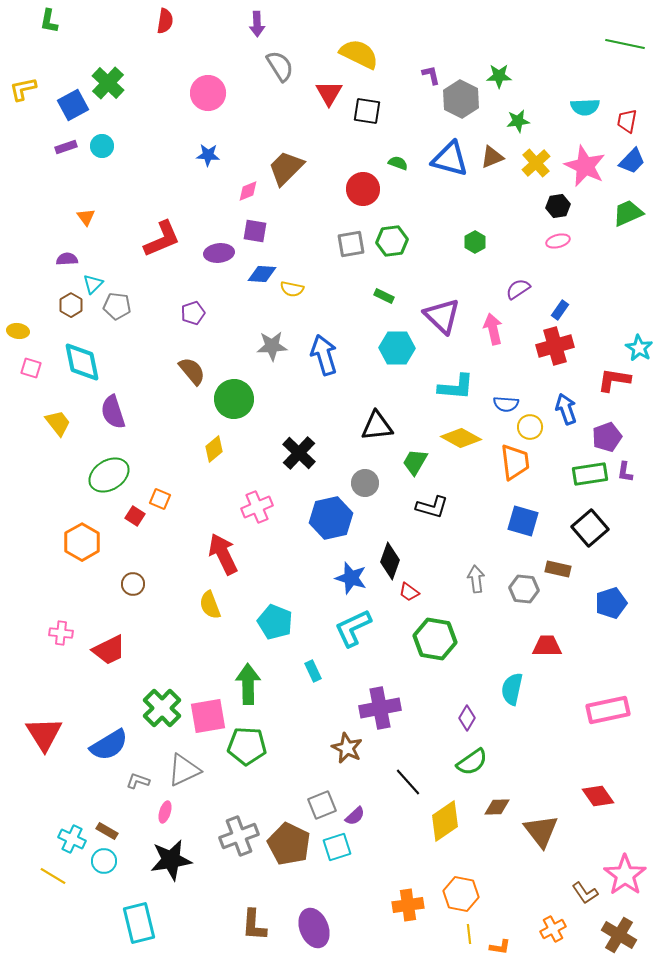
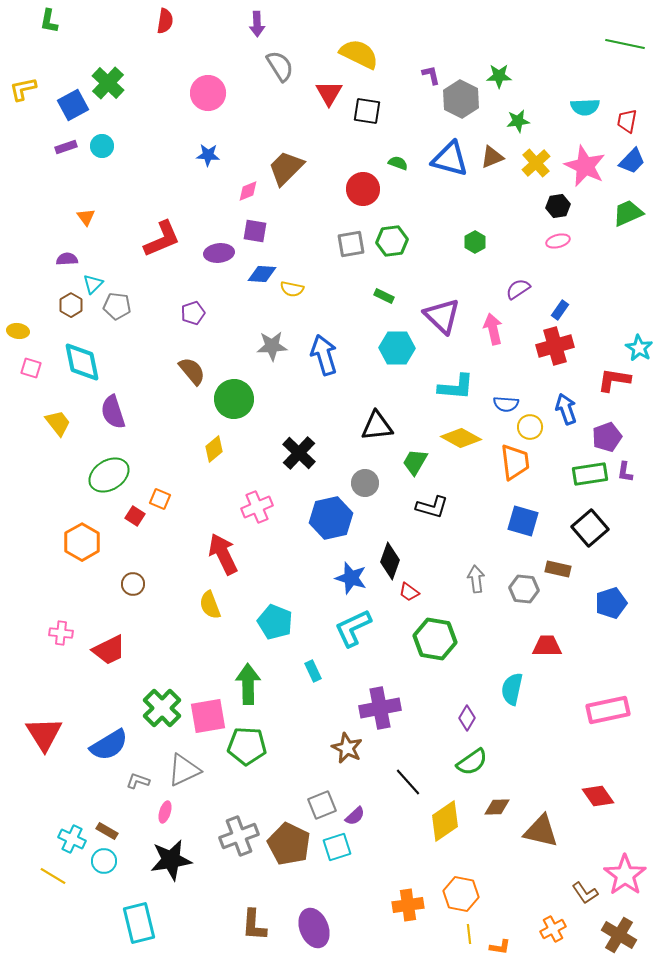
brown triangle at (541, 831): rotated 39 degrees counterclockwise
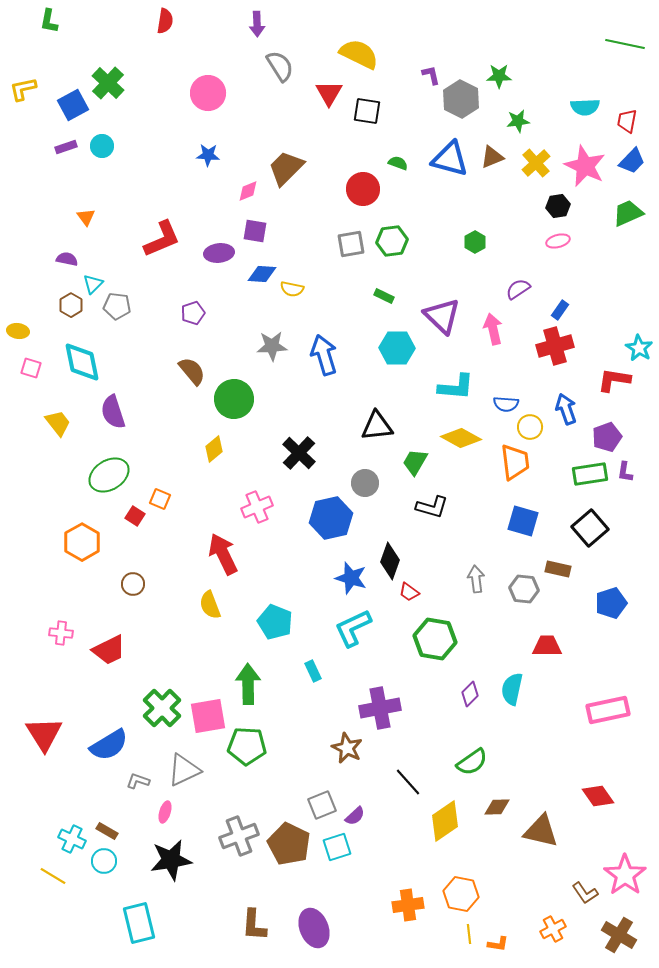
purple semicircle at (67, 259): rotated 15 degrees clockwise
purple diamond at (467, 718): moved 3 px right, 24 px up; rotated 15 degrees clockwise
orange L-shape at (500, 947): moved 2 px left, 3 px up
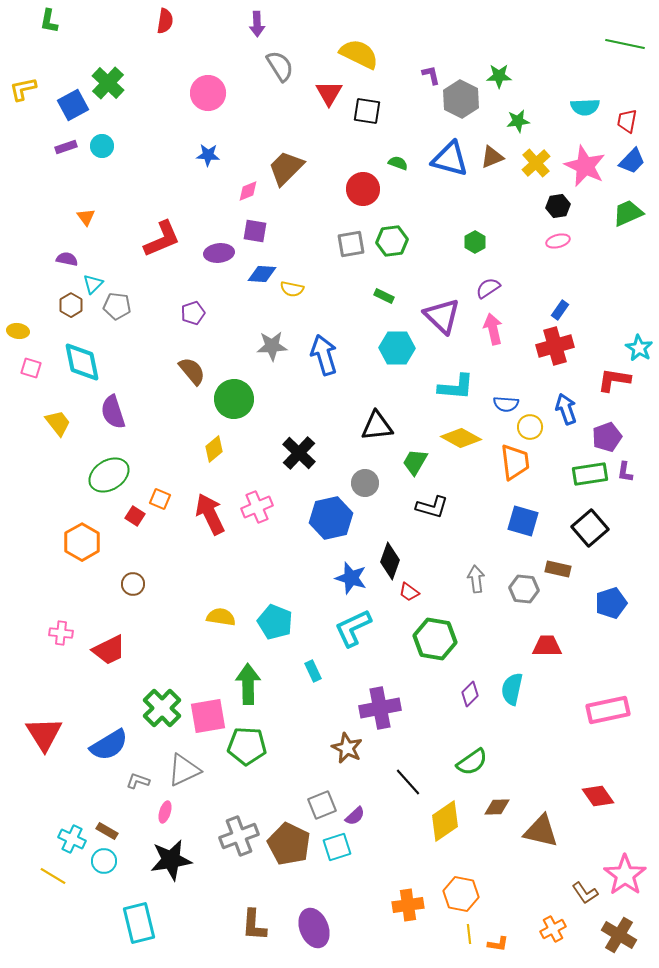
purple semicircle at (518, 289): moved 30 px left, 1 px up
red arrow at (223, 554): moved 13 px left, 40 px up
yellow semicircle at (210, 605): moved 11 px right, 12 px down; rotated 120 degrees clockwise
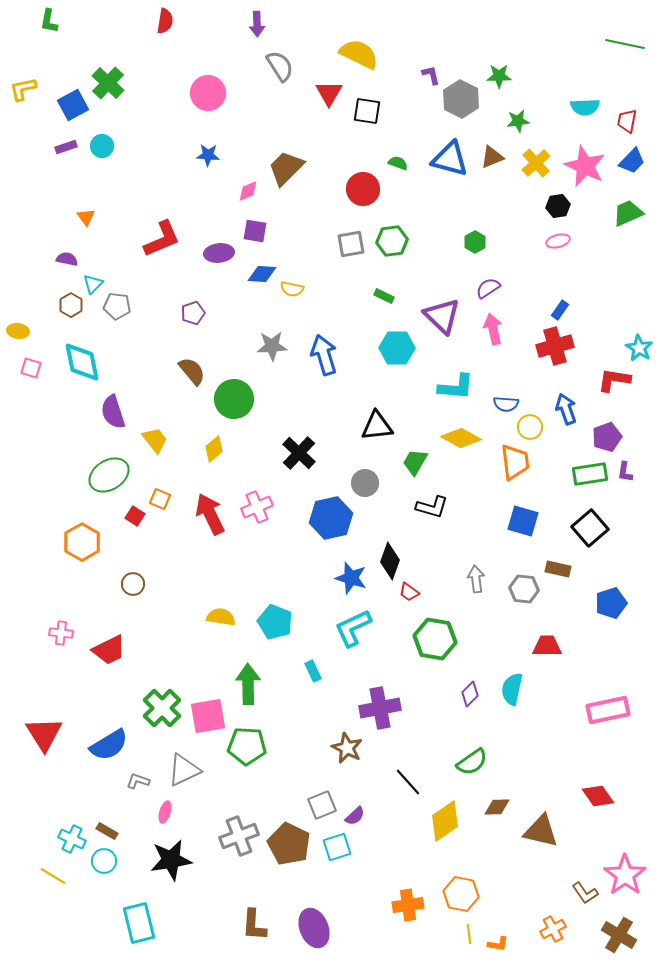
yellow trapezoid at (58, 423): moved 97 px right, 17 px down
